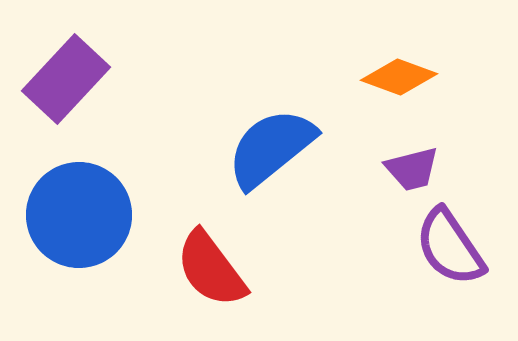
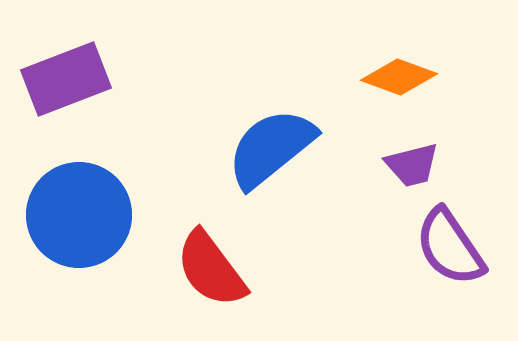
purple rectangle: rotated 26 degrees clockwise
purple trapezoid: moved 4 px up
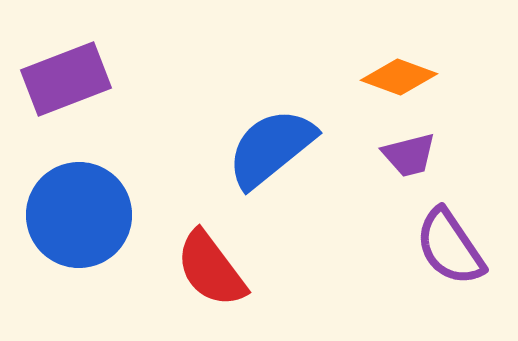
purple trapezoid: moved 3 px left, 10 px up
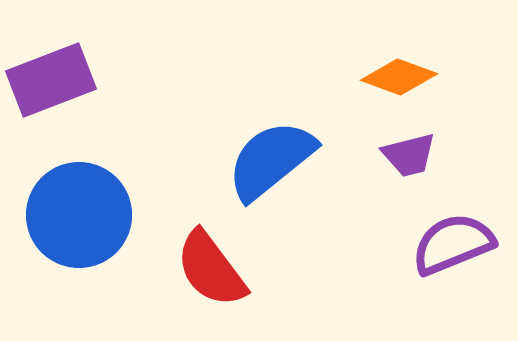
purple rectangle: moved 15 px left, 1 px down
blue semicircle: moved 12 px down
purple semicircle: moved 3 px right, 3 px up; rotated 102 degrees clockwise
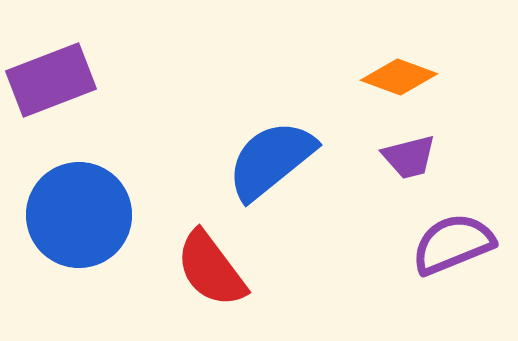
purple trapezoid: moved 2 px down
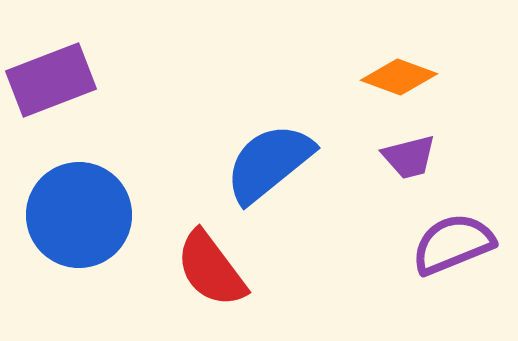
blue semicircle: moved 2 px left, 3 px down
